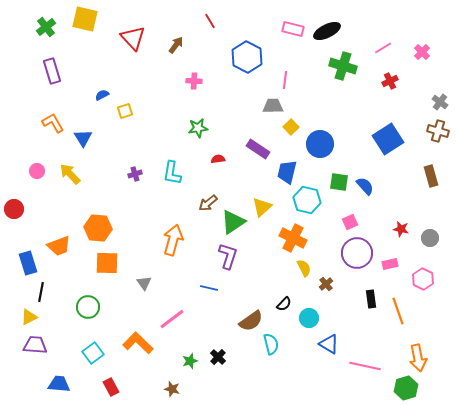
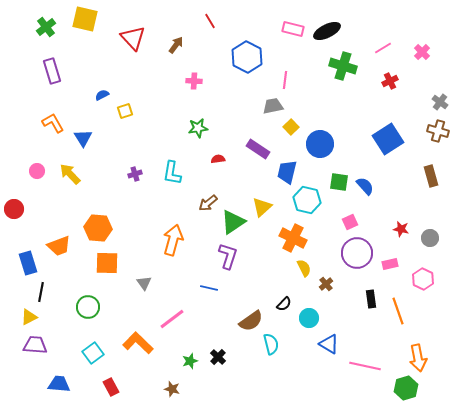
gray trapezoid at (273, 106): rotated 10 degrees counterclockwise
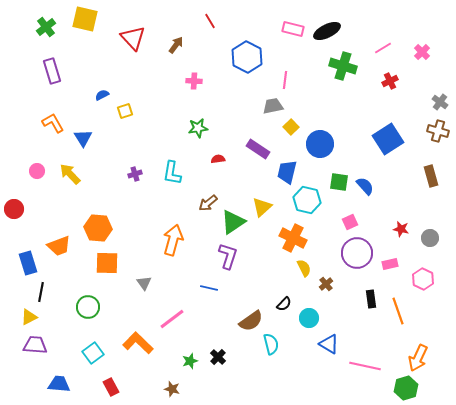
orange arrow at (418, 358): rotated 36 degrees clockwise
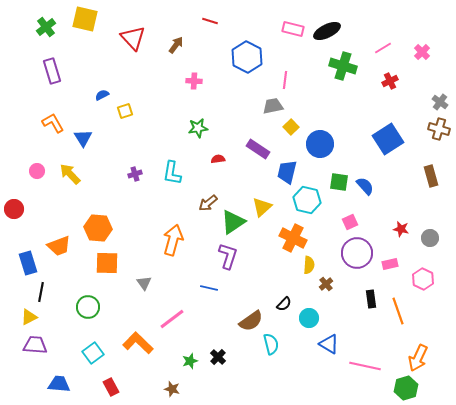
red line at (210, 21): rotated 42 degrees counterclockwise
brown cross at (438, 131): moved 1 px right, 2 px up
yellow semicircle at (304, 268): moved 5 px right, 3 px up; rotated 30 degrees clockwise
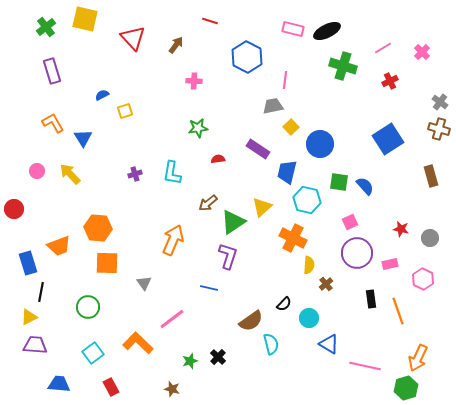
orange arrow at (173, 240): rotated 8 degrees clockwise
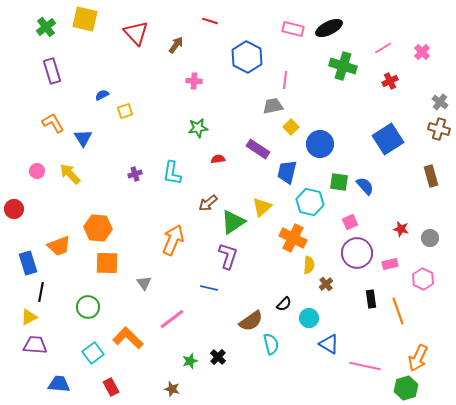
black ellipse at (327, 31): moved 2 px right, 3 px up
red triangle at (133, 38): moved 3 px right, 5 px up
cyan hexagon at (307, 200): moved 3 px right, 2 px down
orange L-shape at (138, 343): moved 10 px left, 5 px up
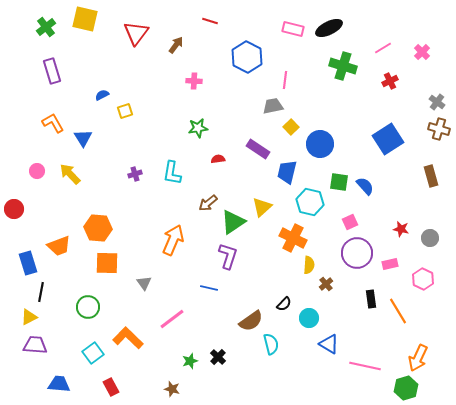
red triangle at (136, 33): rotated 20 degrees clockwise
gray cross at (440, 102): moved 3 px left
orange line at (398, 311): rotated 12 degrees counterclockwise
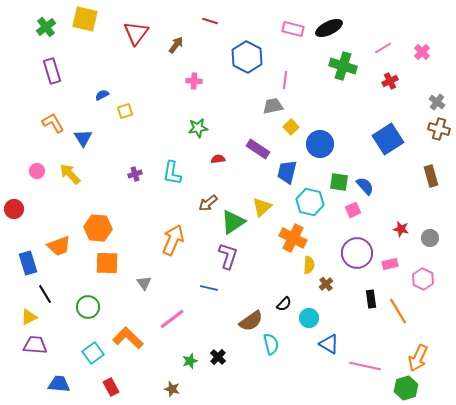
pink square at (350, 222): moved 3 px right, 12 px up
black line at (41, 292): moved 4 px right, 2 px down; rotated 42 degrees counterclockwise
